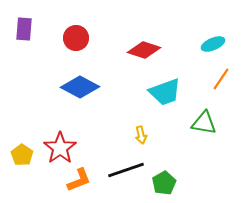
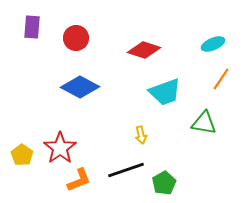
purple rectangle: moved 8 px right, 2 px up
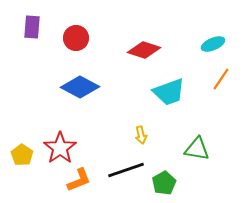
cyan trapezoid: moved 4 px right
green triangle: moved 7 px left, 26 px down
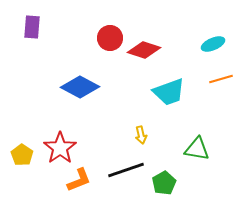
red circle: moved 34 px right
orange line: rotated 40 degrees clockwise
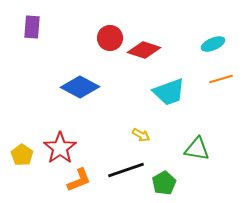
yellow arrow: rotated 48 degrees counterclockwise
